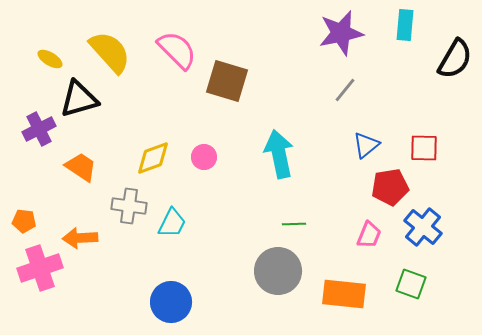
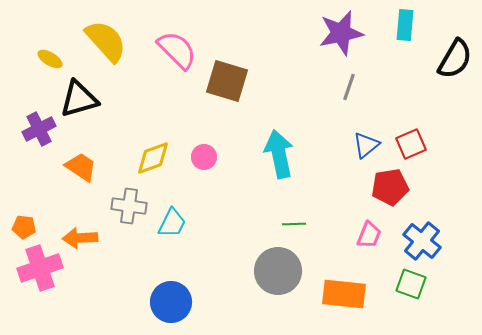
yellow semicircle: moved 4 px left, 11 px up
gray line: moved 4 px right, 3 px up; rotated 20 degrees counterclockwise
red square: moved 13 px left, 4 px up; rotated 24 degrees counterclockwise
orange pentagon: moved 6 px down
blue cross: moved 1 px left, 14 px down
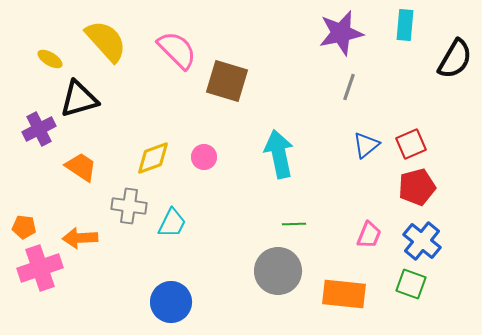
red pentagon: moved 27 px right; rotated 6 degrees counterclockwise
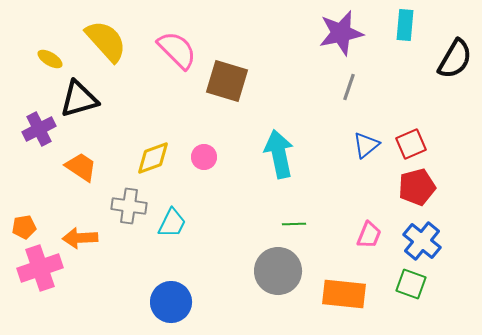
orange pentagon: rotated 15 degrees counterclockwise
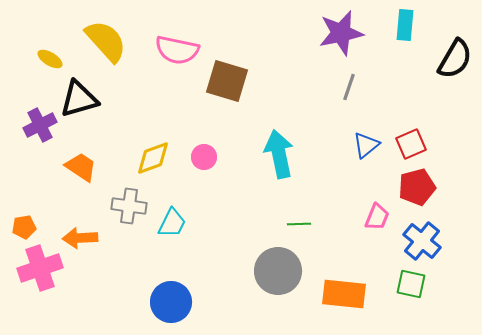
pink semicircle: rotated 147 degrees clockwise
purple cross: moved 1 px right, 4 px up
green line: moved 5 px right
pink trapezoid: moved 8 px right, 18 px up
green square: rotated 8 degrees counterclockwise
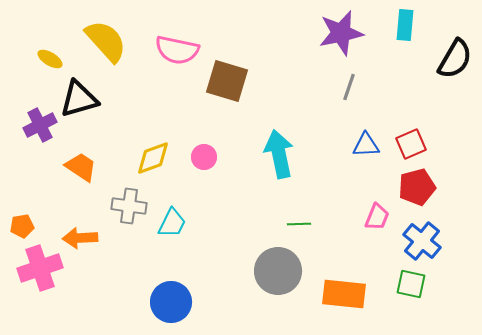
blue triangle: rotated 36 degrees clockwise
orange pentagon: moved 2 px left, 1 px up
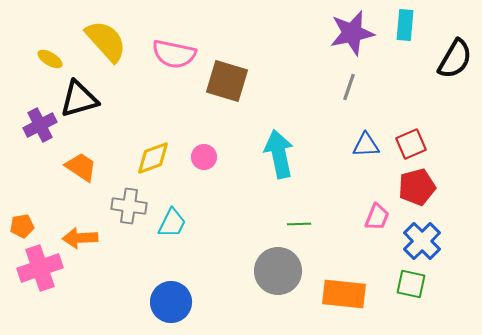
purple star: moved 11 px right
pink semicircle: moved 3 px left, 4 px down
blue cross: rotated 6 degrees clockwise
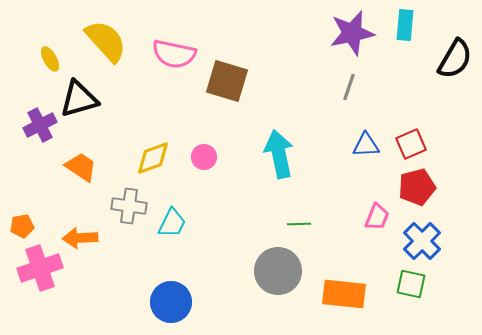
yellow ellipse: rotated 30 degrees clockwise
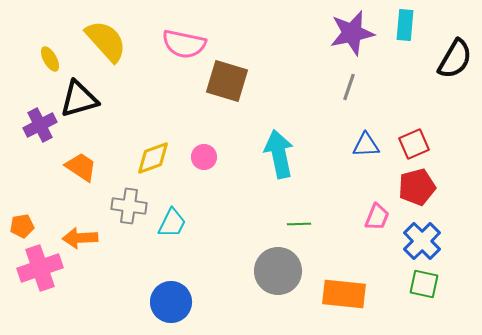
pink semicircle: moved 10 px right, 10 px up
red square: moved 3 px right
green square: moved 13 px right
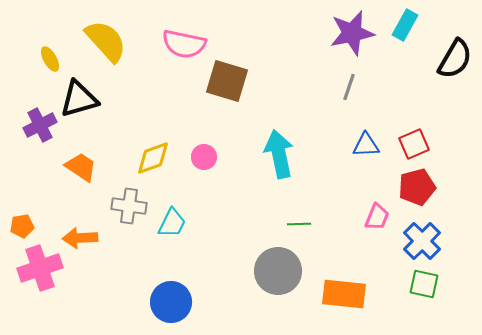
cyan rectangle: rotated 24 degrees clockwise
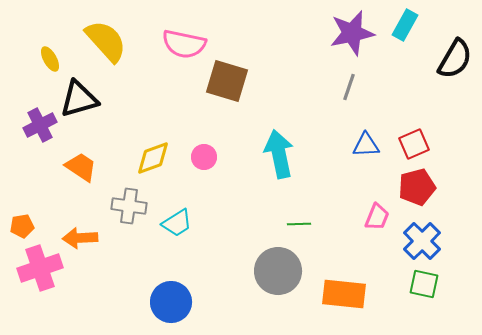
cyan trapezoid: moved 5 px right; rotated 32 degrees clockwise
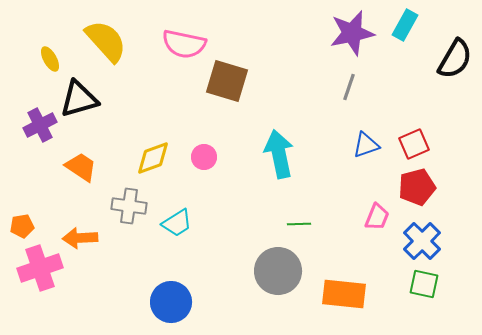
blue triangle: rotated 16 degrees counterclockwise
